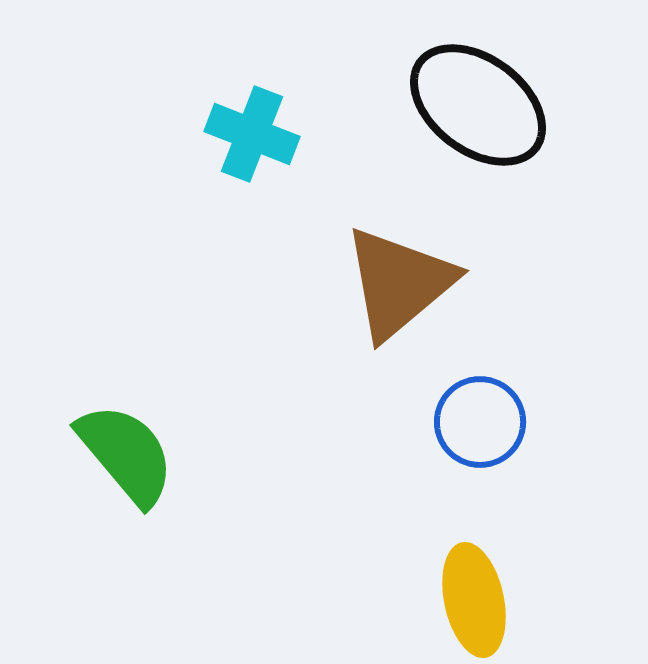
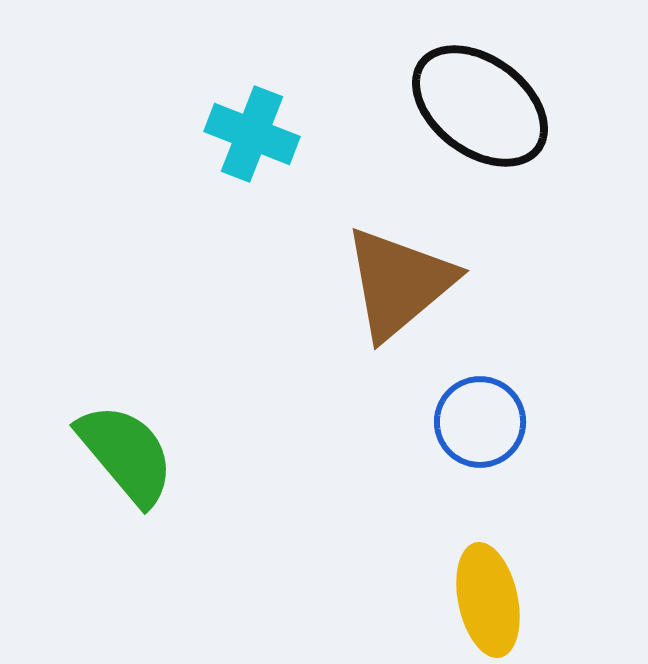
black ellipse: moved 2 px right, 1 px down
yellow ellipse: moved 14 px right
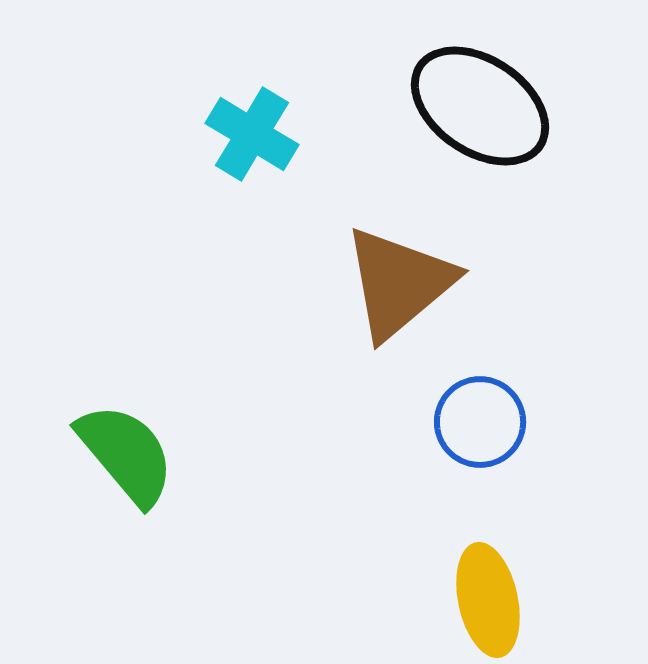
black ellipse: rotated 3 degrees counterclockwise
cyan cross: rotated 10 degrees clockwise
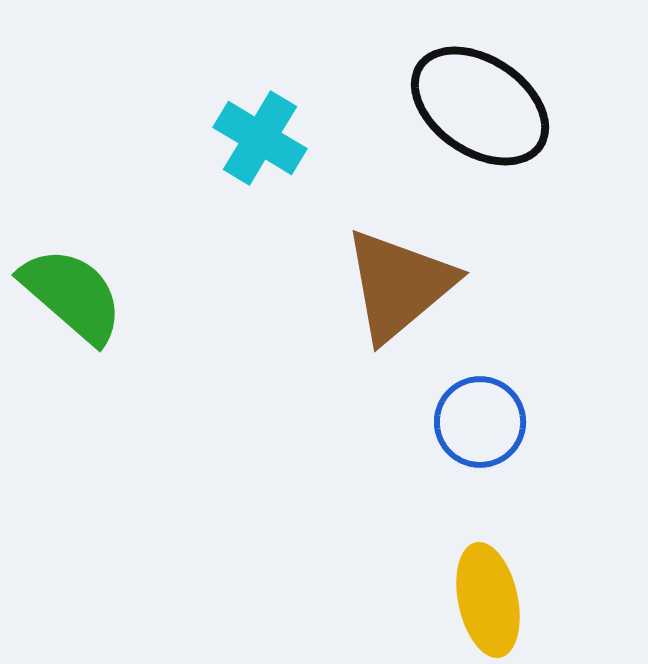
cyan cross: moved 8 px right, 4 px down
brown triangle: moved 2 px down
green semicircle: moved 54 px left, 159 px up; rotated 9 degrees counterclockwise
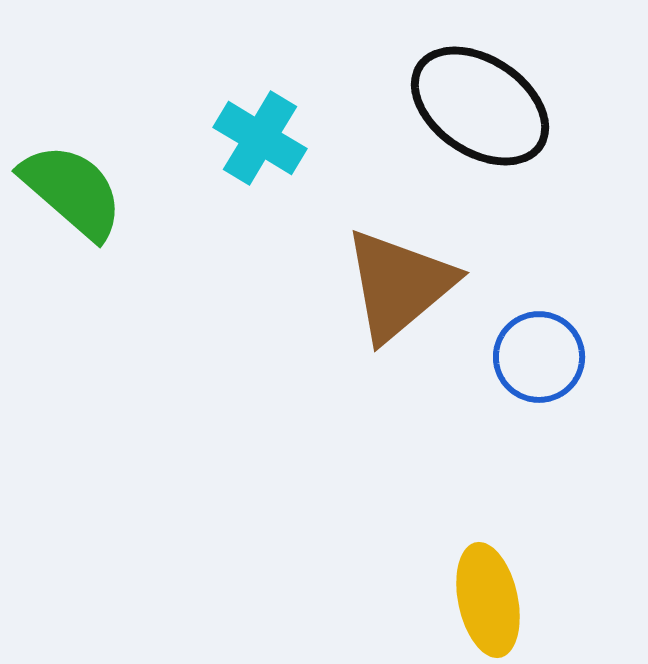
green semicircle: moved 104 px up
blue circle: moved 59 px right, 65 px up
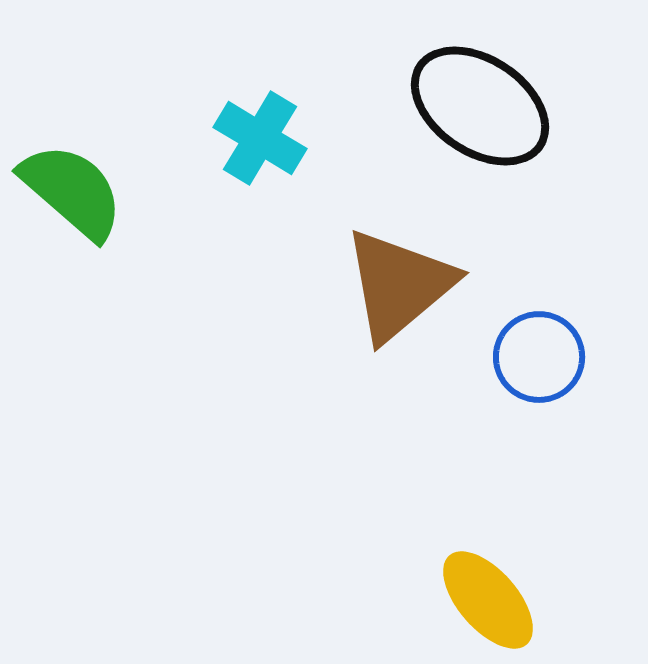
yellow ellipse: rotated 29 degrees counterclockwise
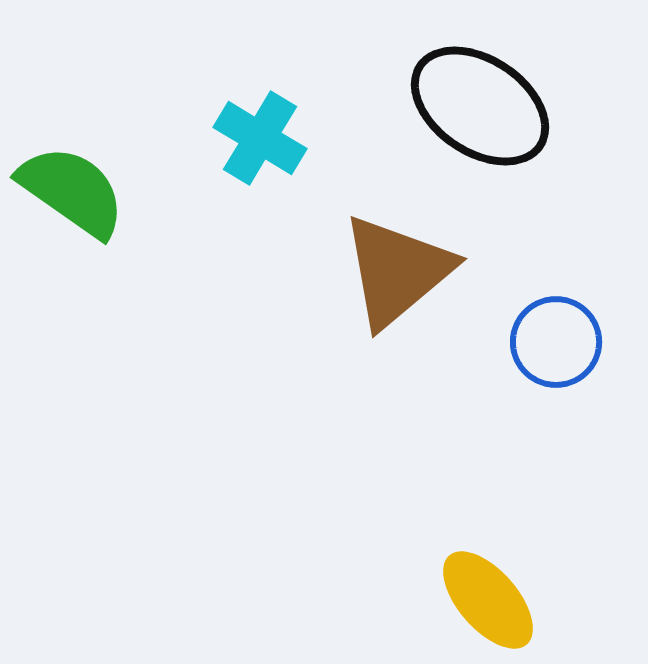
green semicircle: rotated 6 degrees counterclockwise
brown triangle: moved 2 px left, 14 px up
blue circle: moved 17 px right, 15 px up
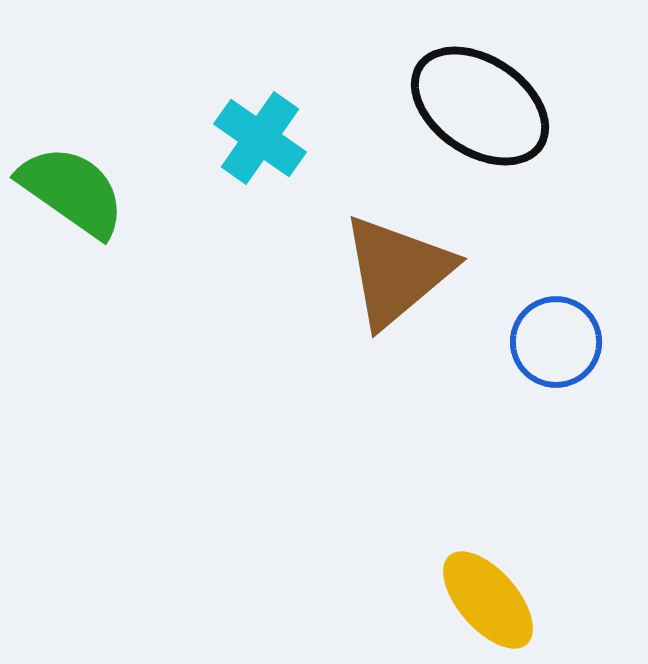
cyan cross: rotated 4 degrees clockwise
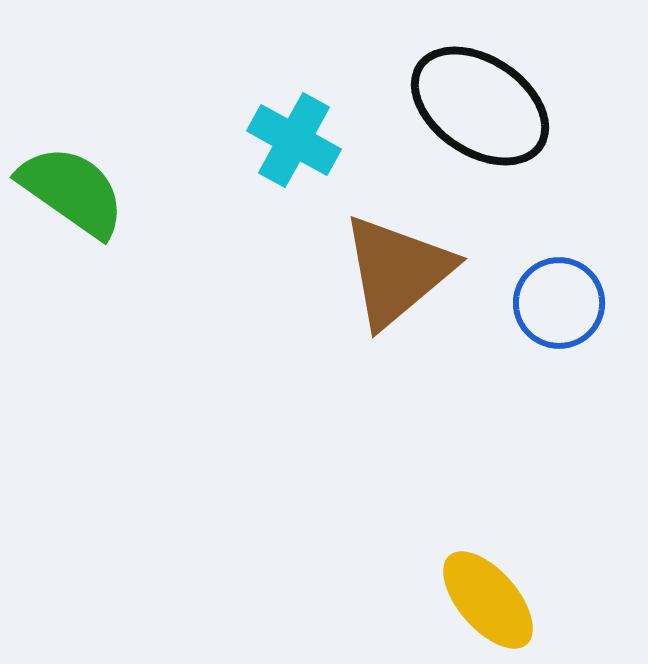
cyan cross: moved 34 px right, 2 px down; rotated 6 degrees counterclockwise
blue circle: moved 3 px right, 39 px up
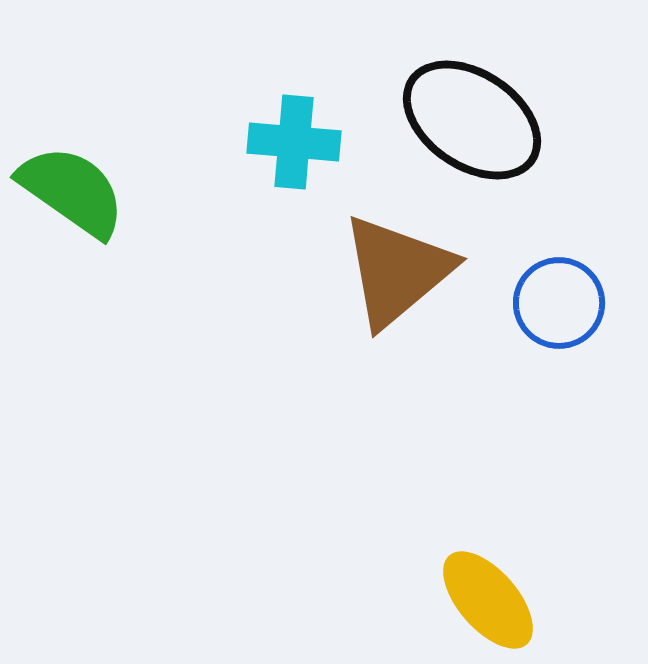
black ellipse: moved 8 px left, 14 px down
cyan cross: moved 2 px down; rotated 24 degrees counterclockwise
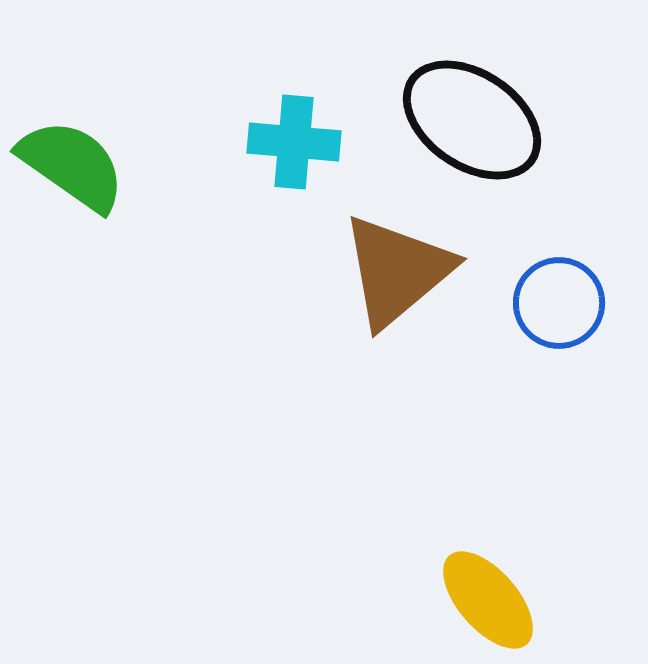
green semicircle: moved 26 px up
